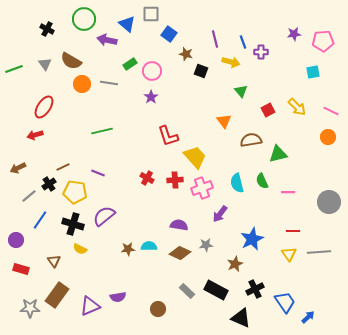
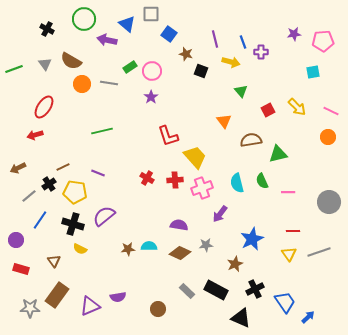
green rectangle at (130, 64): moved 3 px down
gray line at (319, 252): rotated 15 degrees counterclockwise
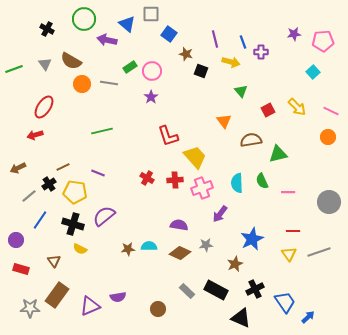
cyan square at (313, 72): rotated 32 degrees counterclockwise
cyan semicircle at (237, 183): rotated 12 degrees clockwise
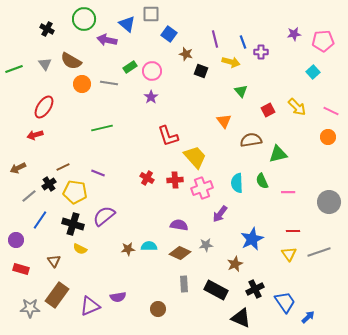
green line at (102, 131): moved 3 px up
gray rectangle at (187, 291): moved 3 px left, 7 px up; rotated 42 degrees clockwise
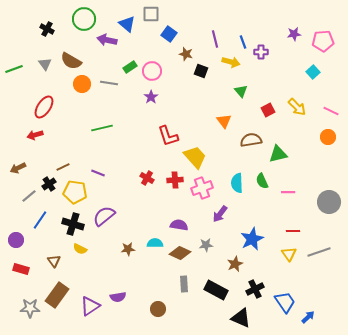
cyan semicircle at (149, 246): moved 6 px right, 3 px up
purple triangle at (90, 306): rotated 10 degrees counterclockwise
